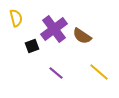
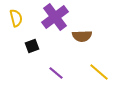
purple cross: moved 1 px right, 12 px up
brown semicircle: rotated 36 degrees counterclockwise
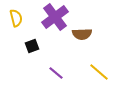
brown semicircle: moved 2 px up
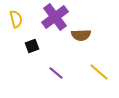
yellow semicircle: moved 1 px down
brown semicircle: moved 1 px left, 1 px down
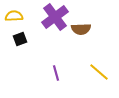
yellow semicircle: moved 2 px left, 3 px up; rotated 78 degrees counterclockwise
brown semicircle: moved 6 px up
black square: moved 12 px left, 7 px up
purple line: rotated 35 degrees clockwise
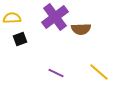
yellow semicircle: moved 2 px left, 2 px down
purple line: rotated 49 degrees counterclockwise
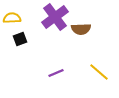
purple line: rotated 49 degrees counterclockwise
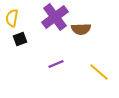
yellow semicircle: rotated 78 degrees counterclockwise
purple line: moved 9 px up
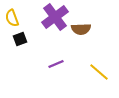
yellow semicircle: rotated 30 degrees counterclockwise
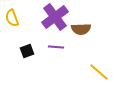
black square: moved 7 px right, 12 px down
purple line: moved 17 px up; rotated 28 degrees clockwise
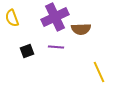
purple cross: rotated 12 degrees clockwise
yellow line: rotated 25 degrees clockwise
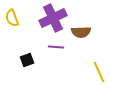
purple cross: moved 2 px left, 1 px down
brown semicircle: moved 3 px down
black square: moved 9 px down
